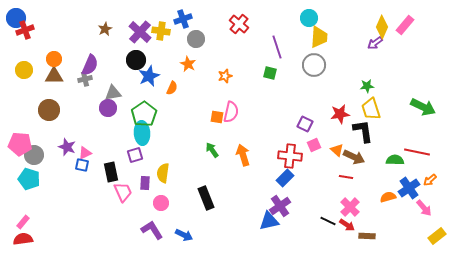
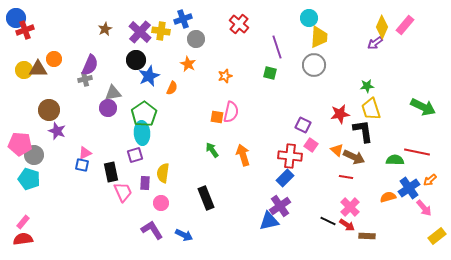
brown triangle at (54, 76): moved 16 px left, 7 px up
purple square at (305, 124): moved 2 px left, 1 px down
pink square at (314, 145): moved 3 px left; rotated 32 degrees counterclockwise
purple star at (67, 147): moved 10 px left, 16 px up
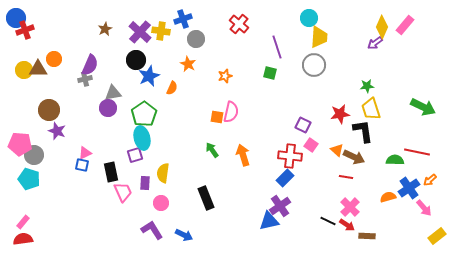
cyan ellipse at (142, 133): moved 5 px down; rotated 10 degrees counterclockwise
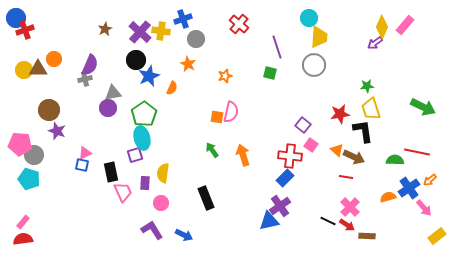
purple square at (303, 125): rotated 14 degrees clockwise
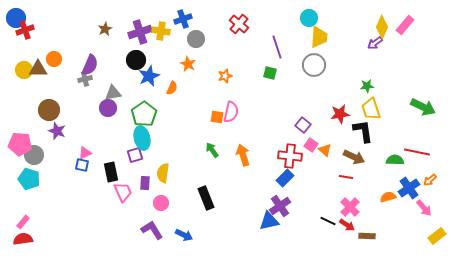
purple cross at (140, 32): rotated 30 degrees clockwise
orange triangle at (337, 150): moved 12 px left
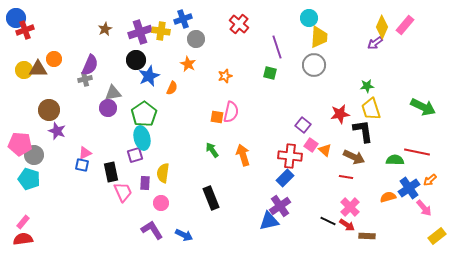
black rectangle at (206, 198): moved 5 px right
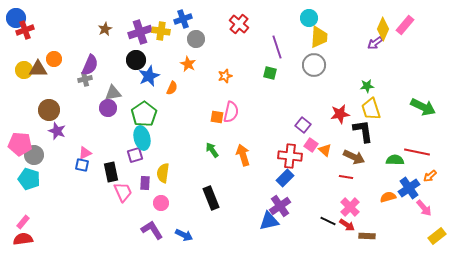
yellow diamond at (382, 27): moved 1 px right, 2 px down
orange arrow at (430, 180): moved 4 px up
